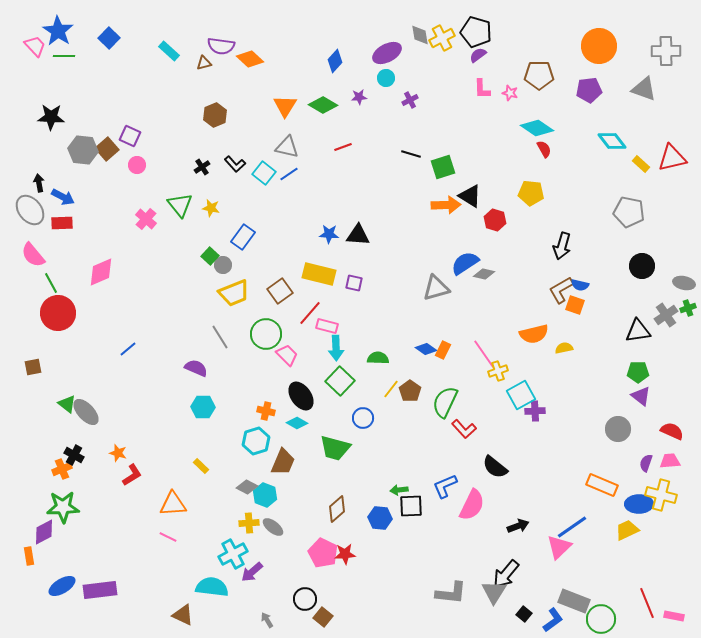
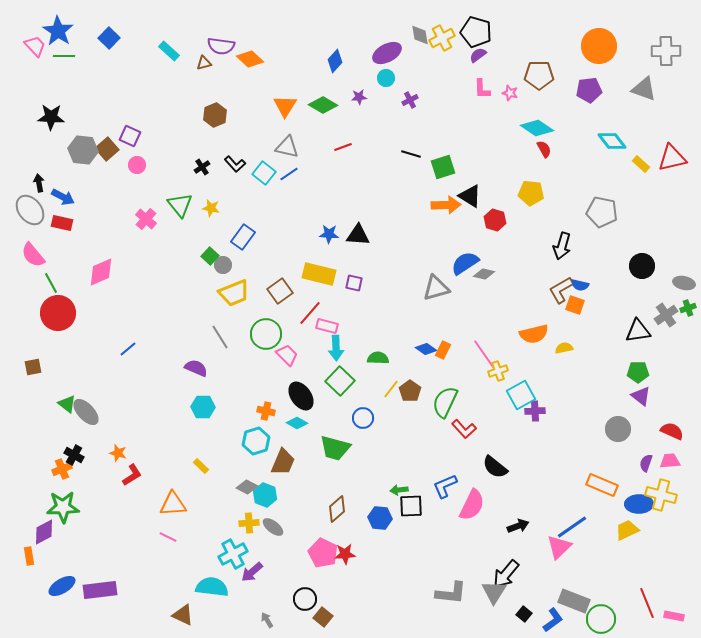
gray pentagon at (629, 212): moved 27 px left
red rectangle at (62, 223): rotated 15 degrees clockwise
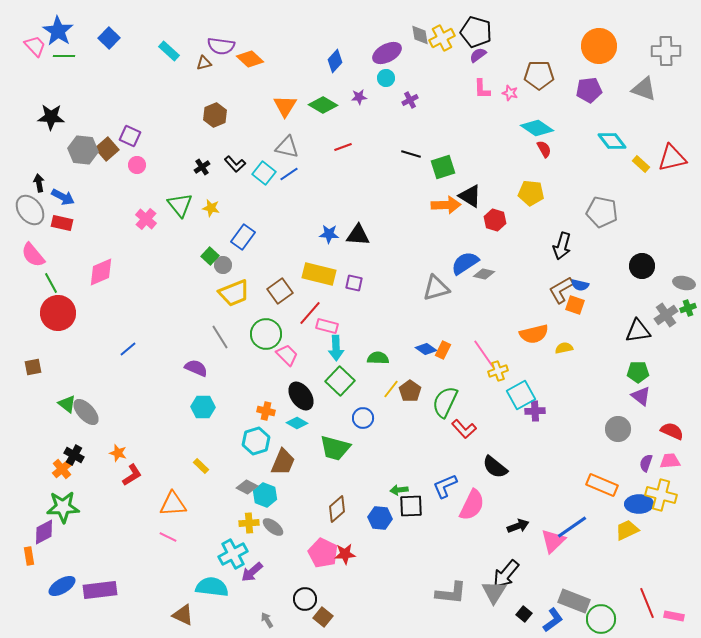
orange cross at (62, 469): rotated 18 degrees counterclockwise
pink triangle at (559, 547): moved 6 px left, 6 px up
